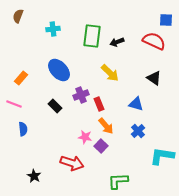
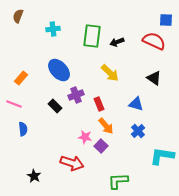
purple cross: moved 5 px left
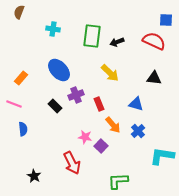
brown semicircle: moved 1 px right, 4 px up
cyan cross: rotated 16 degrees clockwise
black triangle: rotated 28 degrees counterclockwise
orange arrow: moved 7 px right, 1 px up
red arrow: rotated 45 degrees clockwise
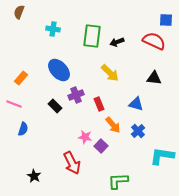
blue semicircle: rotated 24 degrees clockwise
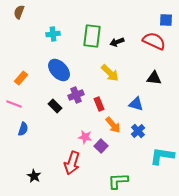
cyan cross: moved 5 px down; rotated 16 degrees counterclockwise
red arrow: rotated 45 degrees clockwise
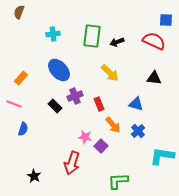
purple cross: moved 1 px left, 1 px down
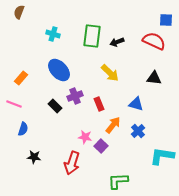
cyan cross: rotated 24 degrees clockwise
orange arrow: rotated 102 degrees counterclockwise
black star: moved 19 px up; rotated 24 degrees counterclockwise
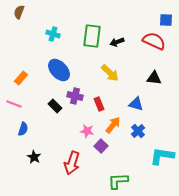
purple cross: rotated 35 degrees clockwise
pink star: moved 2 px right, 6 px up
black star: rotated 24 degrees clockwise
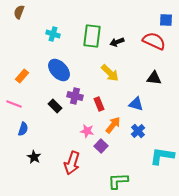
orange rectangle: moved 1 px right, 2 px up
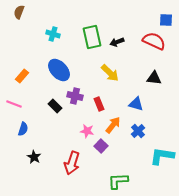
green rectangle: moved 1 px down; rotated 20 degrees counterclockwise
